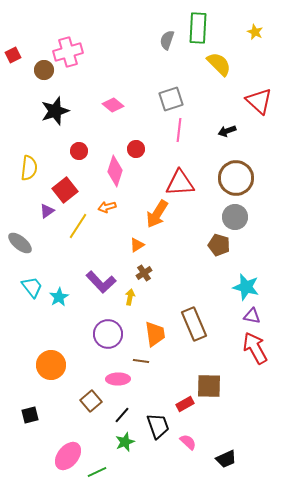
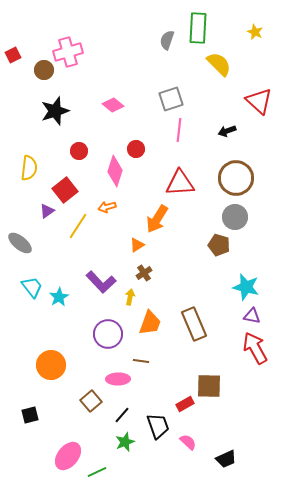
orange arrow at (157, 214): moved 5 px down
orange trapezoid at (155, 334): moved 5 px left, 11 px up; rotated 28 degrees clockwise
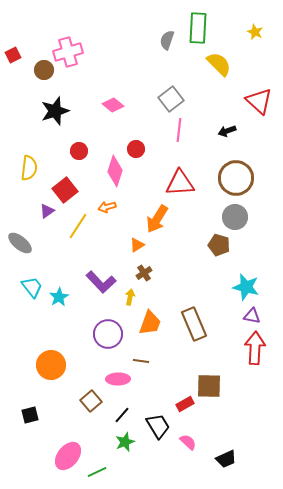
gray square at (171, 99): rotated 20 degrees counterclockwise
red arrow at (255, 348): rotated 32 degrees clockwise
black trapezoid at (158, 426): rotated 12 degrees counterclockwise
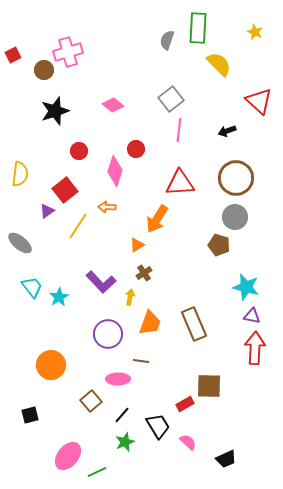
yellow semicircle at (29, 168): moved 9 px left, 6 px down
orange arrow at (107, 207): rotated 18 degrees clockwise
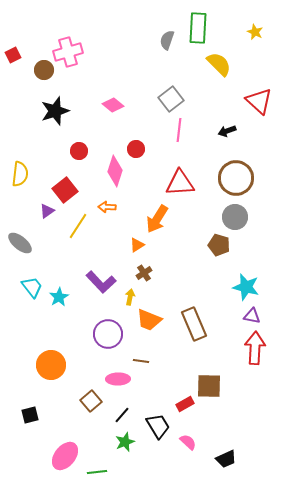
orange trapezoid at (150, 323): moved 1 px left, 3 px up; rotated 92 degrees clockwise
pink ellipse at (68, 456): moved 3 px left
green line at (97, 472): rotated 18 degrees clockwise
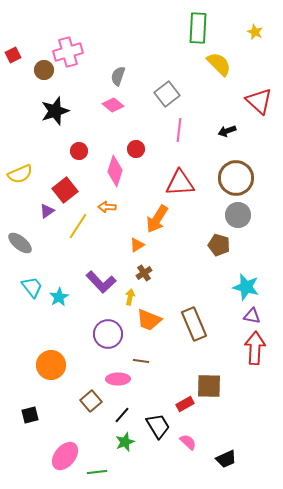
gray semicircle at (167, 40): moved 49 px left, 36 px down
gray square at (171, 99): moved 4 px left, 5 px up
yellow semicircle at (20, 174): rotated 60 degrees clockwise
gray circle at (235, 217): moved 3 px right, 2 px up
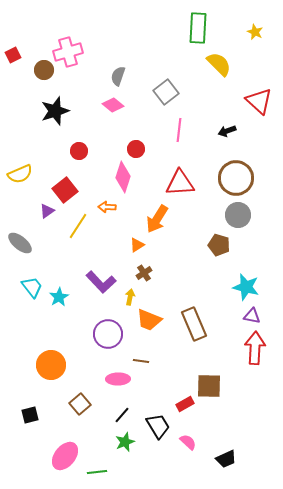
gray square at (167, 94): moved 1 px left, 2 px up
pink diamond at (115, 171): moved 8 px right, 6 px down
brown square at (91, 401): moved 11 px left, 3 px down
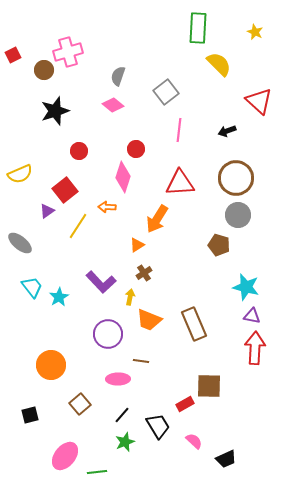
pink semicircle at (188, 442): moved 6 px right, 1 px up
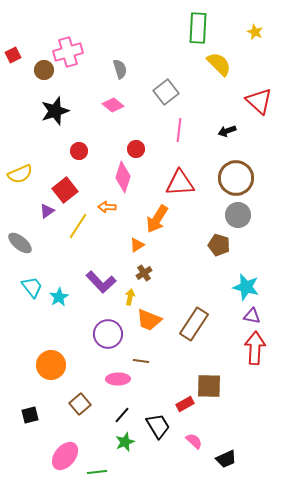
gray semicircle at (118, 76): moved 2 px right, 7 px up; rotated 144 degrees clockwise
brown rectangle at (194, 324): rotated 56 degrees clockwise
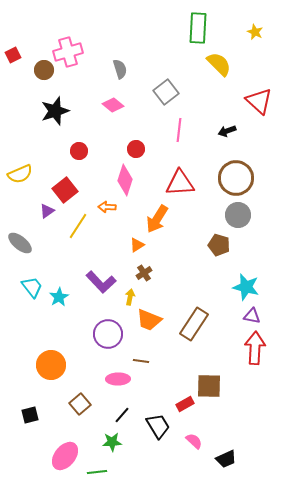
pink diamond at (123, 177): moved 2 px right, 3 px down
green star at (125, 442): moved 13 px left; rotated 18 degrees clockwise
